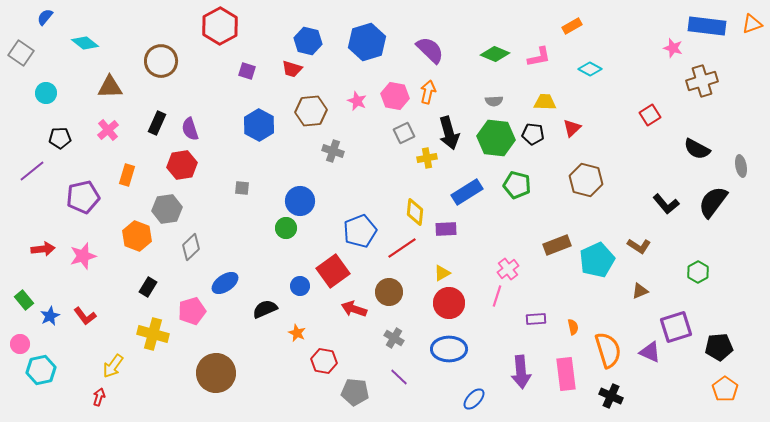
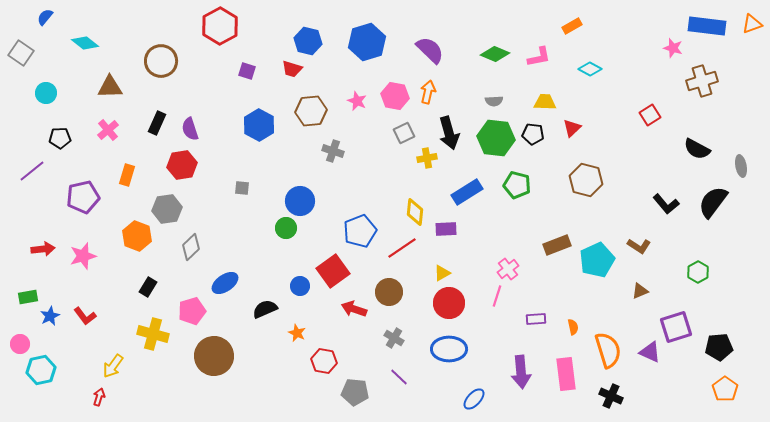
green rectangle at (24, 300): moved 4 px right, 3 px up; rotated 60 degrees counterclockwise
brown circle at (216, 373): moved 2 px left, 17 px up
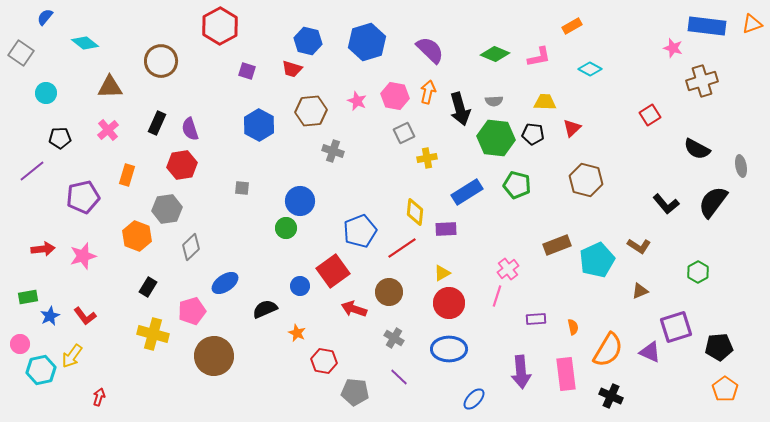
black arrow at (449, 133): moved 11 px right, 24 px up
orange semicircle at (608, 350): rotated 48 degrees clockwise
yellow arrow at (113, 366): moved 41 px left, 10 px up
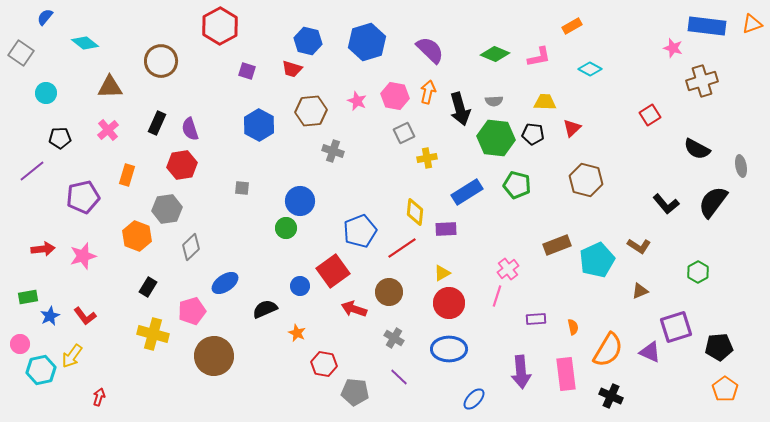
red hexagon at (324, 361): moved 3 px down
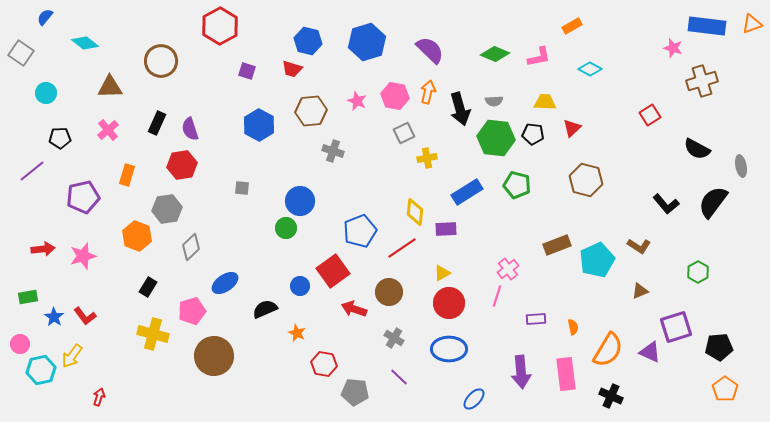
blue star at (50, 316): moved 4 px right, 1 px down; rotated 12 degrees counterclockwise
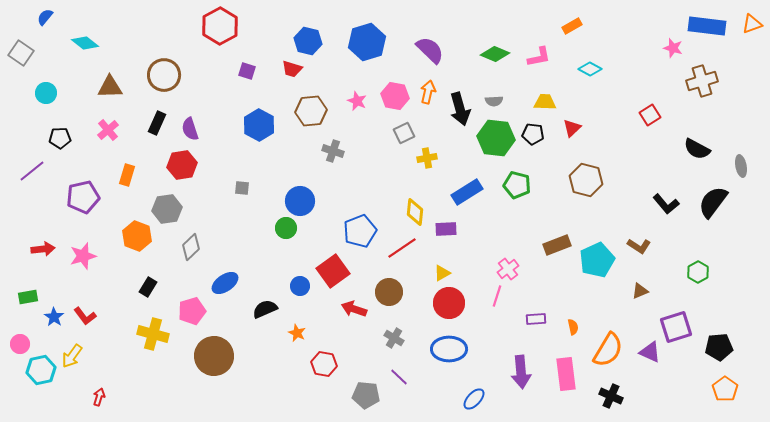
brown circle at (161, 61): moved 3 px right, 14 px down
gray pentagon at (355, 392): moved 11 px right, 3 px down
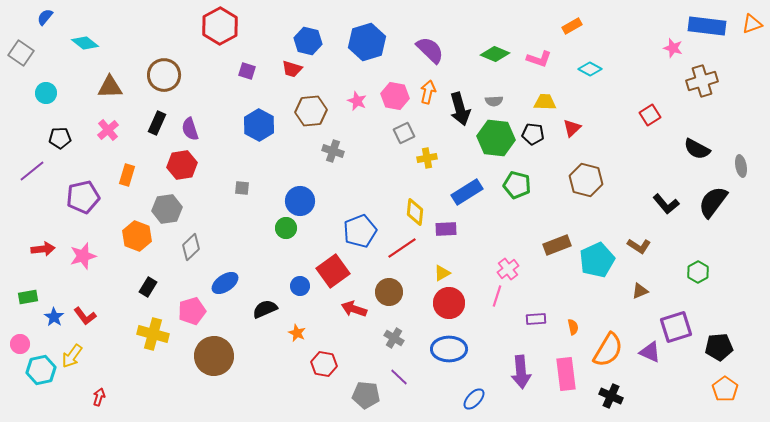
pink L-shape at (539, 57): moved 2 px down; rotated 30 degrees clockwise
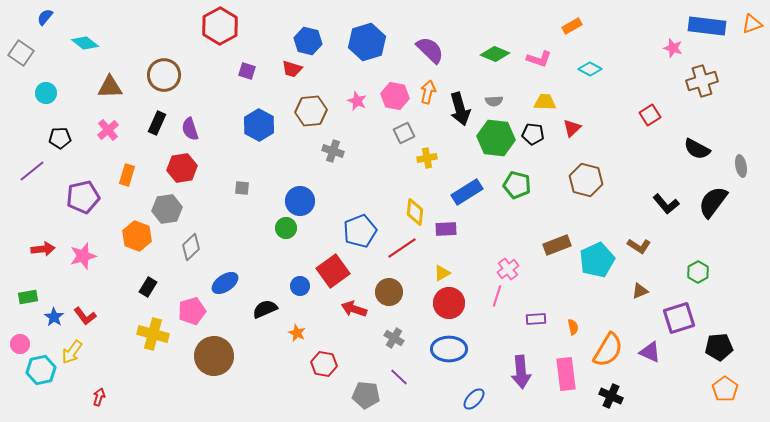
red hexagon at (182, 165): moved 3 px down
purple square at (676, 327): moved 3 px right, 9 px up
yellow arrow at (72, 356): moved 4 px up
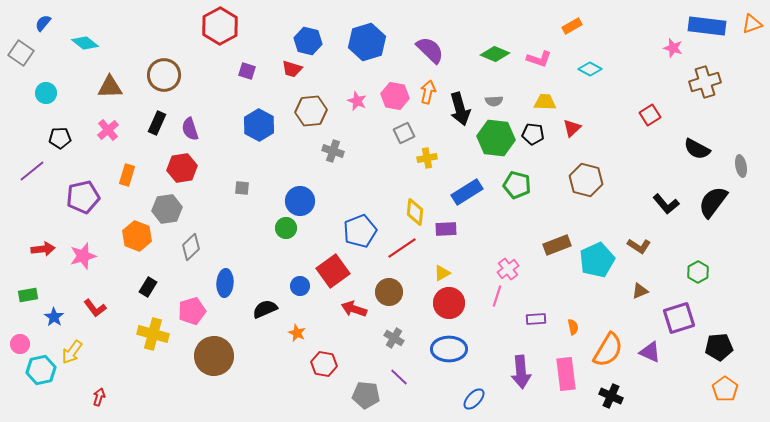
blue semicircle at (45, 17): moved 2 px left, 6 px down
brown cross at (702, 81): moved 3 px right, 1 px down
blue ellipse at (225, 283): rotated 52 degrees counterclockwise
green rectangle at (28, 297): moved 2 px up
red L-shape at (85, 316): moved 10 px right, 8 px up
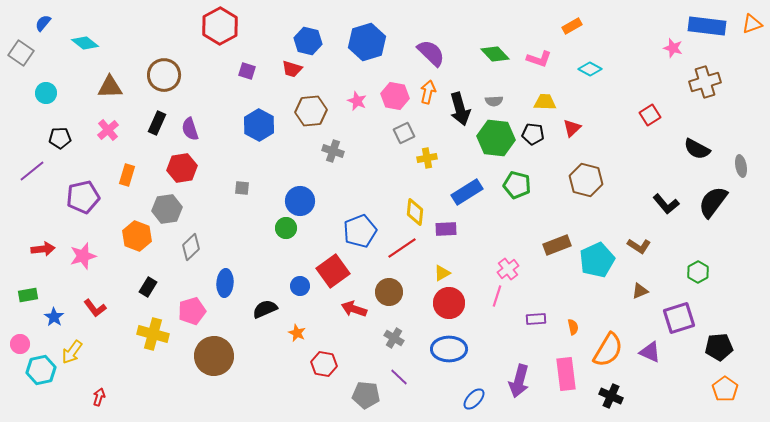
purple semicircle at (430, 50): moved 1 px right, 3 px down
green diamond at (495, 54): rotated 24 degrees clockwise
purple arrow at (521, 372): moved 2 px left, 9 px down; rotated 20 degrees clockwise
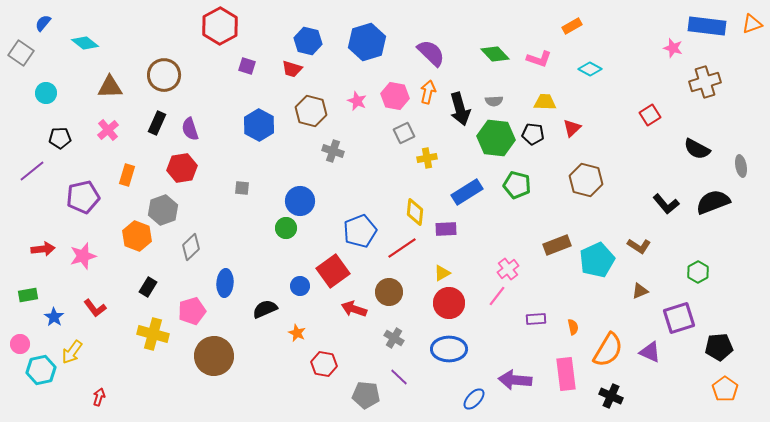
purple square at (247, 71): moved 5 px up
brown hexagon at (311, 111): rotated 20 degrees clockwise
black semicircle at (713, 202): rotated 32 degrees clockwise
gray hexagon at (167, 209): moved 4 px left, 1 px down; rotated 12 degrees counterclockwise
pink line at (497, 296): rotated 20 degrees clockwise
purple arrow at (519, 381): moved 4 px left, 1 px up; rotated 80 degrees clockwise
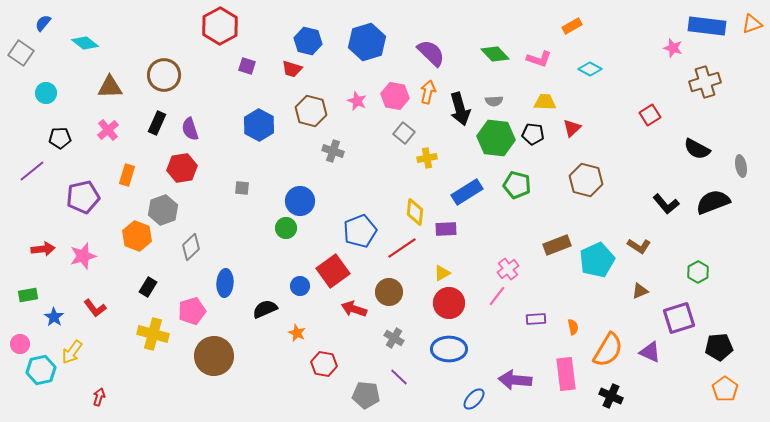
gray square at (404, 133): rotated 25 degrees counterclockwise
